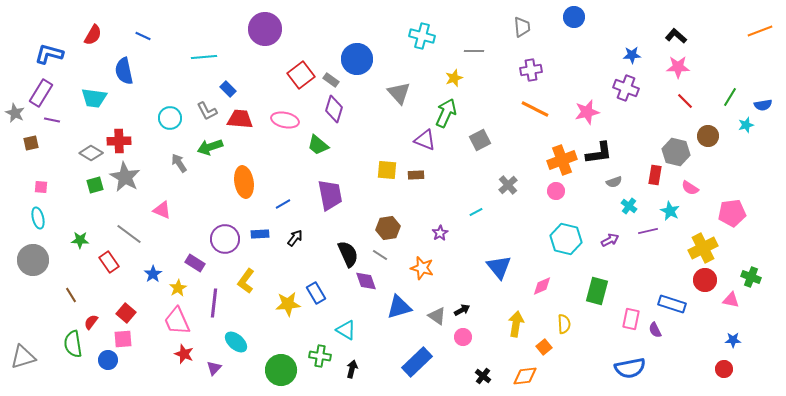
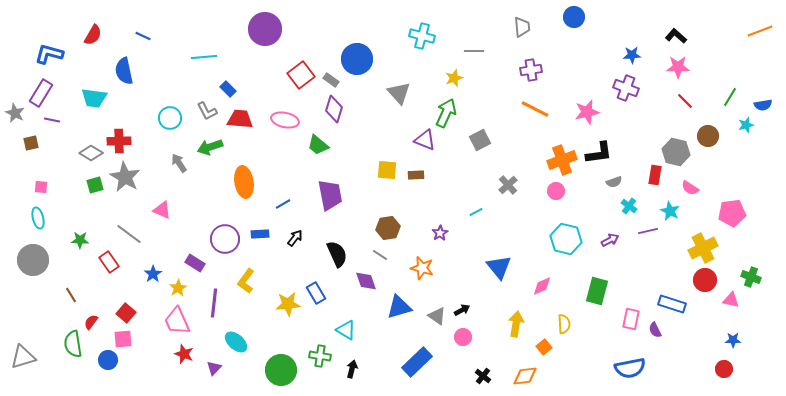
black semicircle at (348, 254): moved 11 px left
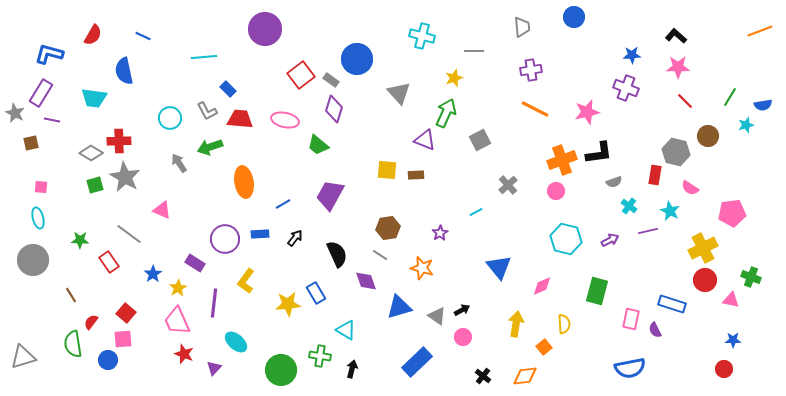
purple trapezoid at (330, 195): rotated 140 degrees counterclockwise
